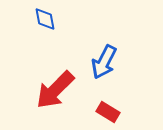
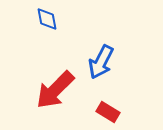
blue diamond: moved 2 px right
blue arrow: moved 3 px left
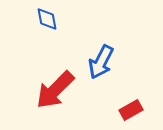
red rectangle: moved 23 px right, 2 px up; rotated 60 degrees counterclockwise
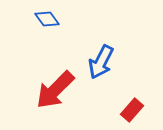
blue diamond: rotated 25 degrees counterclockwise
red rectangle: moved 1 px right; rotated 20 degrees counterclockwise
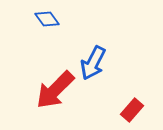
blue arrow: moved 8 px left, 1 px down
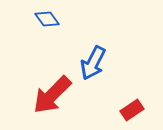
red arrow: moved 3 px left, 5 px down
red rectangle: rotated 15 degrees clockwise
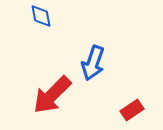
blue diamond: moved 6 px left, 3 px up; rotated 25 degrees clockwise
blue arrow: rotated 8 degrees counterclockwise
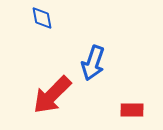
blue diamond: moved 1 px right, 2 px down
red rectangle: rotated 35 degrees clockwise
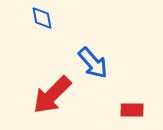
blue arrow: rotated 60 degrees counterclockwise
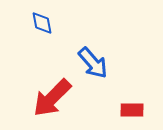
blue diamond: moved 5 px down
red arrow: moved 3 px down
